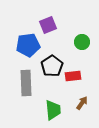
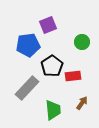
gray rectangle: moved 1 px right, 5 px down; rotated 45 degrees clockwise
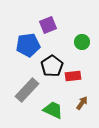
gray rectangle: moved 2 px down
green trapezoid: rotated 60 degrees counterclockwise
